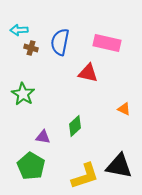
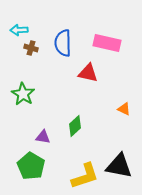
blue semicircle: moved 3 px right, 1 px down; rotated 12 degrees counterclockwise
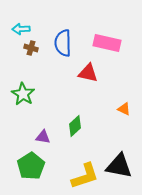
cyan arrow: moved 2 px right, 1 px up
green pentagon: rotated 8 degrees clockwise
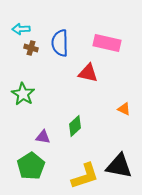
blue semicircle: moved 3 px left
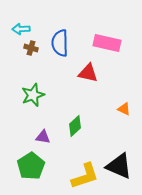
green star: moved 10 px right, 1 px down; rotated 20 degrees clockwise
black triangle: rotated 12 degrees clockwise
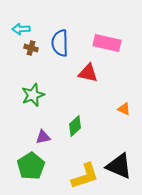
purple triangle: rotated 21 degrees counterclockwise
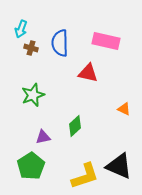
cyan arrow: rotated 66 degrees counterclockwise
pink rectangle: moved 1 px left, 2 px up
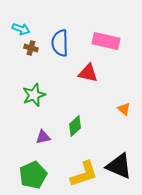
cyan arrow: rotated 90 degrees counterclockwise
green star: moved 1 px right
orange triangle: rotated 16 degrees clockwise
green pentagon: moved 2 px right, 9 px down; rotated 8 degrees clockwise
yellow L-shape: moved 1 px left, 2 px up
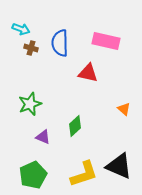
green star: moved 4 px left, 9 px down
purple triangle: rotated 35 degrees clockwise
